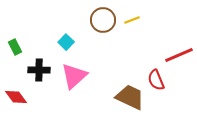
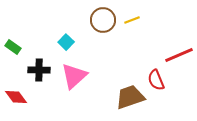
green rectangle: moved 2 px left; rotated 28 degrees counterclockwise
brown trapezoid: rotated 44 degrees counterclockwise
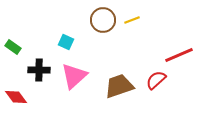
cyan square: rotated 21 degrees counterclockwise
red semicircle: rotated 70 degrees clockwise
brown trapezoid: moved 11 px left, 11 px up
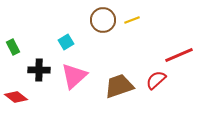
cyan square: rotated 35 degrees clockwise
green rectangle: rotated 28 degrees clockwise
red diamond: rotated 15 degrees counterclockwise
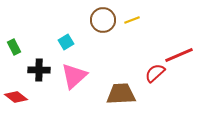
green rectangle: moved 1 px right
red semicircle: moved 1 px left, 7 px up
brown trapezoid: moved 2 px right, 8 px down; rotated 16 degrees clockwise
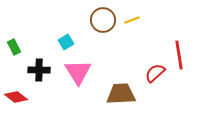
red line: rotated 76 degrees counterclockwise
pink triangle: moved 4 px right, 4 px up; rotated 20 degrees counterclockwise
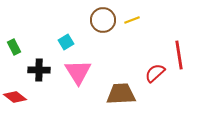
red diamond: moved 1 px left
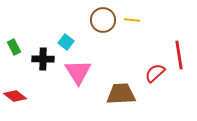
yellow line: rotated 28 degrees clockwise
cyan square: rotated 21 degrees counterclockwise
black cross: moved 4 px right, 11 px up
red diamond: moved 1 px up
